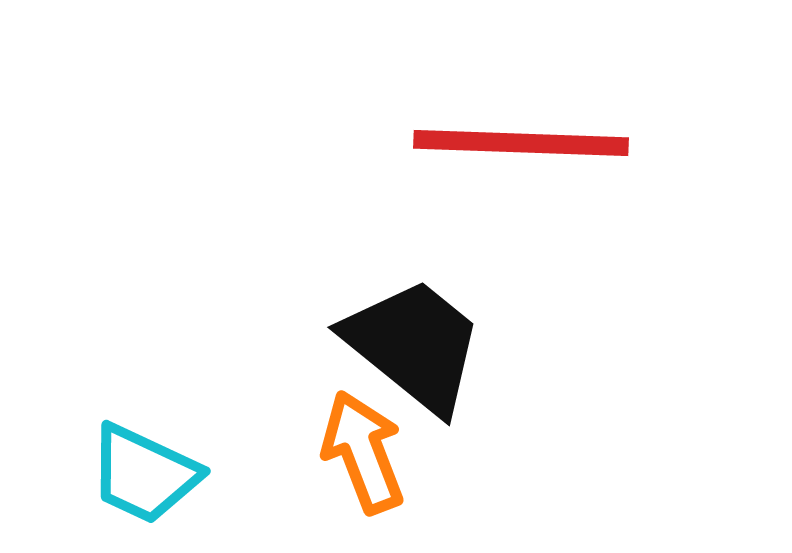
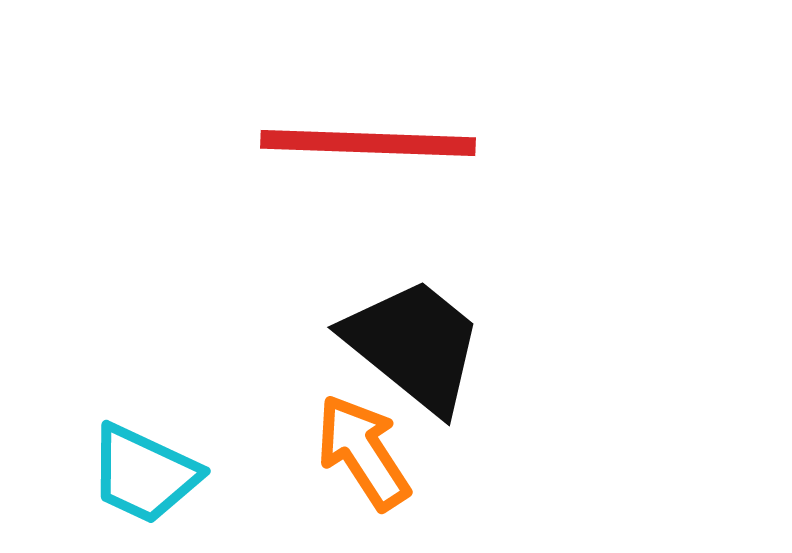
red line: moved 153 px left
orange arrow: rotated 12 degrees counterclockwise
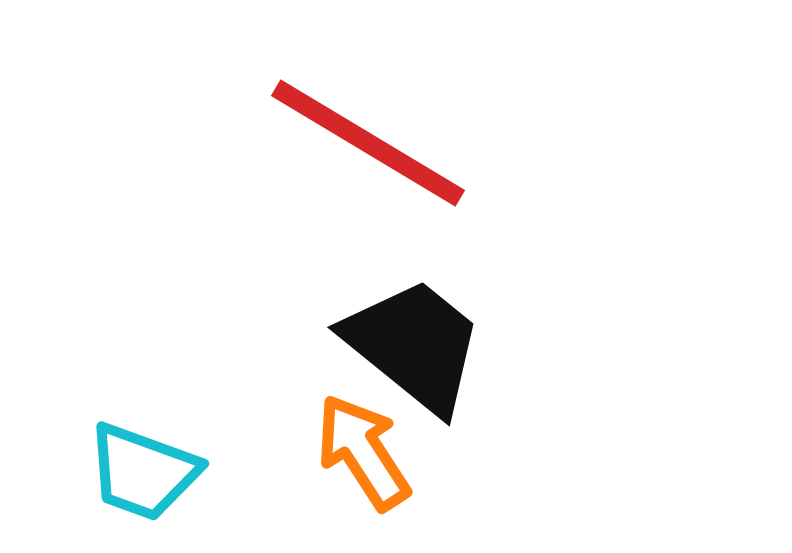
red line: rotated 29 degrees clockwise
cyan trapezoid: moved 1 px left, 2 px up; rotated 5 degrees counterclockwise
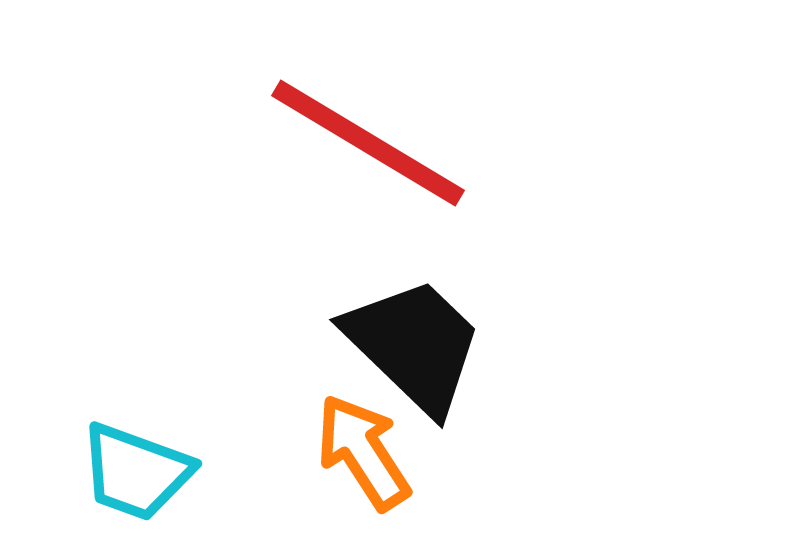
black trapezoid: rotated 5 degrees clockwise
cyan trapezoid: moved 7 px left
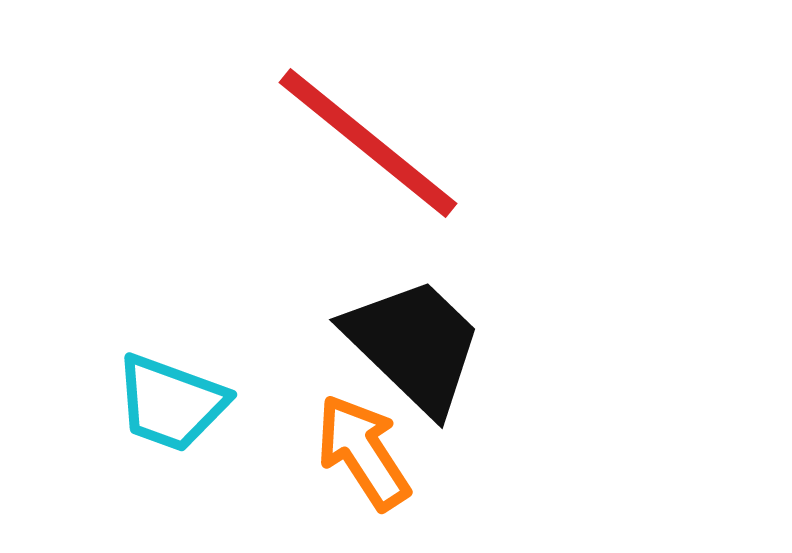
red line: rotated 8 degrees clockwise
cyan trapezoid: moved 35 px right, 69 px up
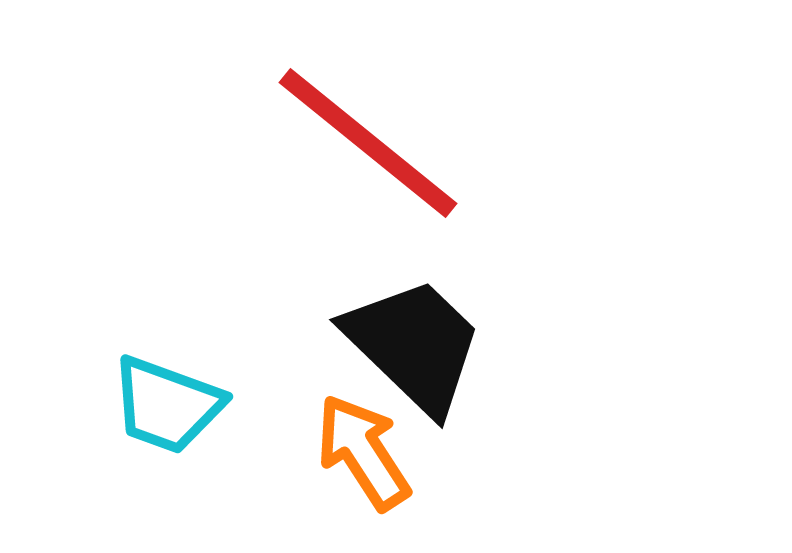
cyan trapezoid: moved 4 px left, 2 px down
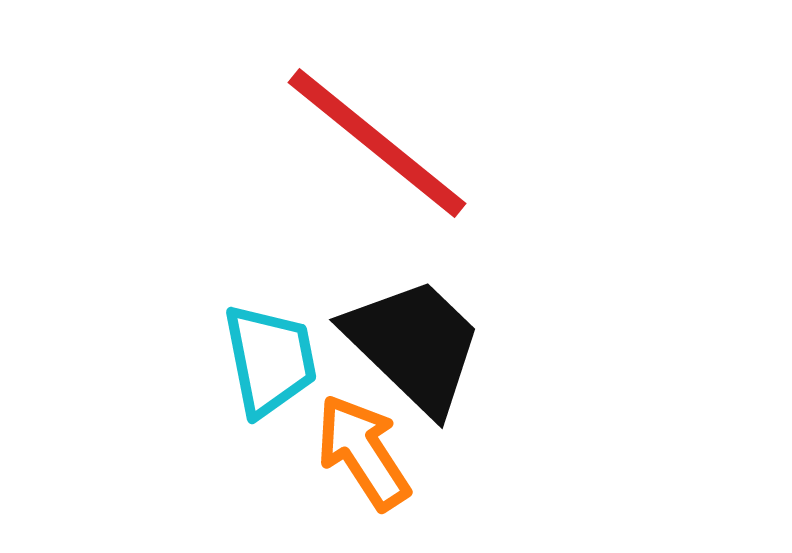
red line: moved 9 px right
cyan trapezoid: moved 103 px right, 45 px up; rotated 121 degrees counterclockwise
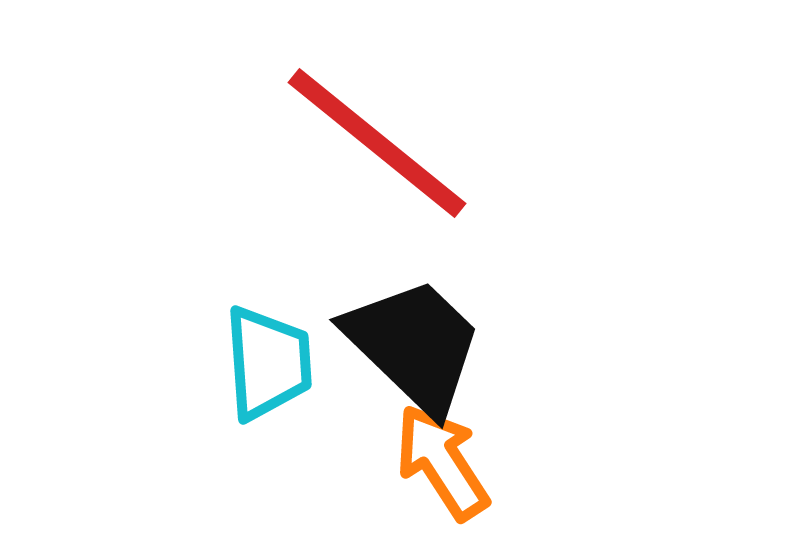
cyan trapezoid: moved 2 px left, 3 px down; rotated 7 degrees clockwise
orange arrow: moved 79 px right, 10 px down
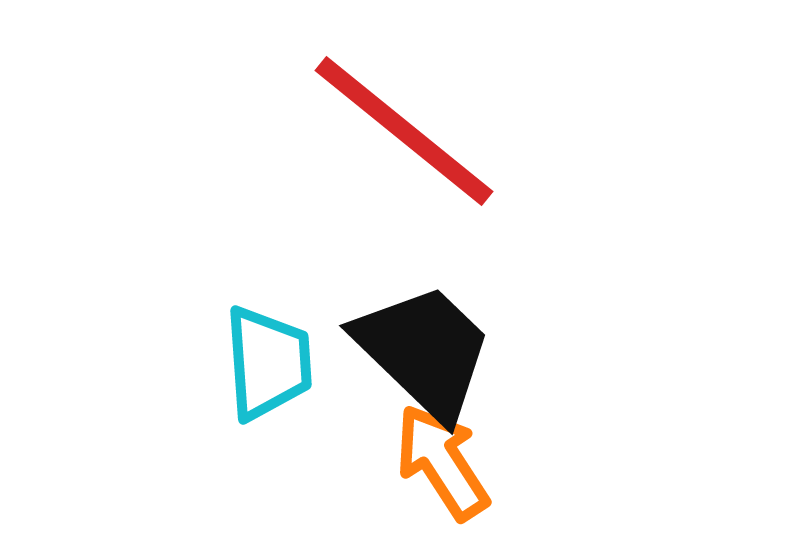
red line: moved 27 px right, 12 px up
black trapezoid: moved 10 px right, 6 px down
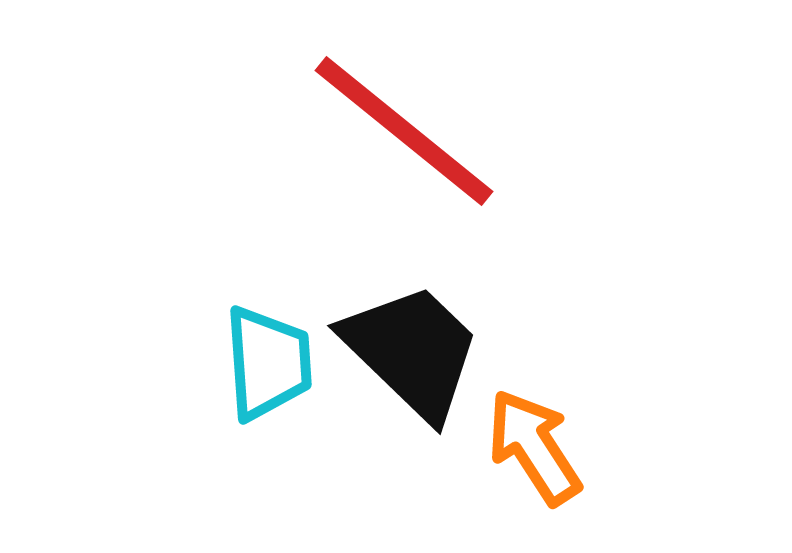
black trapezoid: moved 12 px left
orange arrow: moved 92 px right, 15 px up
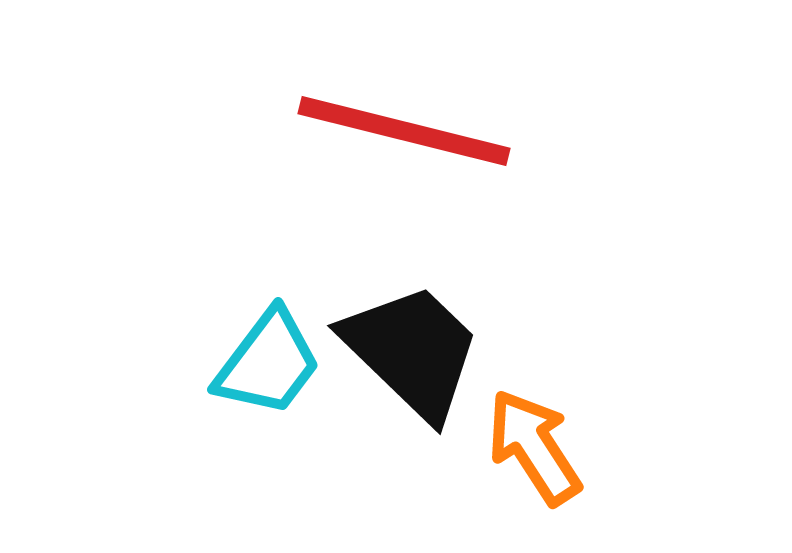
red line: rotated 25 degrees counterclockwise
cyan trapezoid: rotated 41 degrees clockwise
